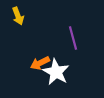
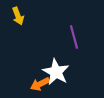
purple line: moved 1 px right, 1 px up
orange arrow: moved 21 px down
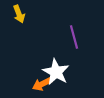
yellow arrow: moved 1 px right, 2 px up
orange arrow: moved 2 px right
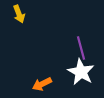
purple line: moved 7 px right, 11 px down
white star: moved 25 px right
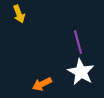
purple line: moved 3 px left, 6 px up
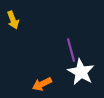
yellow arrow: moved 6 px left, 6 px down
purple line: moved 7 px left, 8 px down
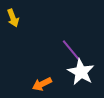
yellow arrow: moved 2 px up
purple line: rotated 25 degrees counterclockwise
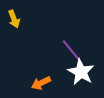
yellow arrow: moved 1 px right, 1 px down
orange arrow: moved 1 px left, 1 px up
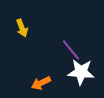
yellow arrow: moved 8 px right, 9 px down
white star: rotated 24 degrees counterclockwise
